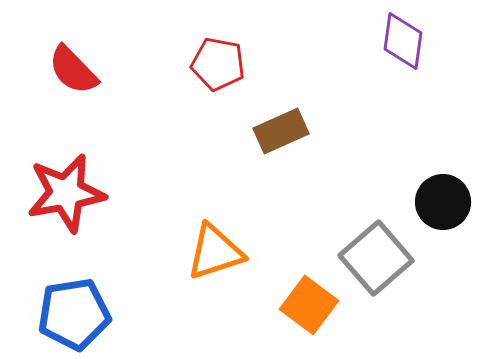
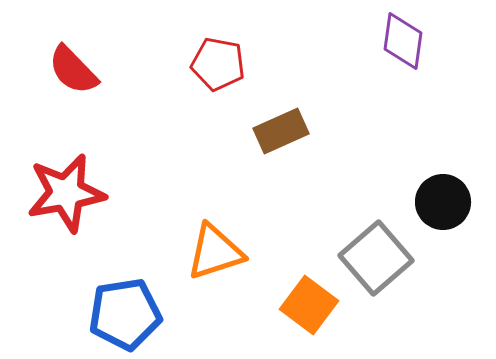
blue pentagon: moved 51 px right
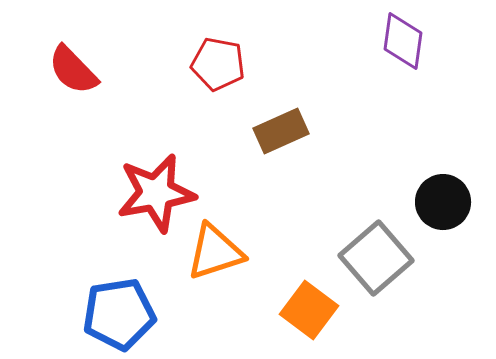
red star: moved 90 px right
orange square: moved 5 px down
blue pentagon: moved 6 px left
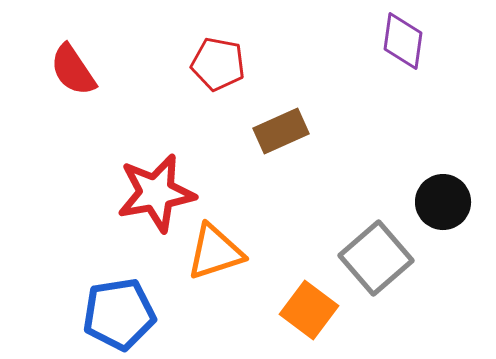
red semicircle: rotated 10 degrees clockwise
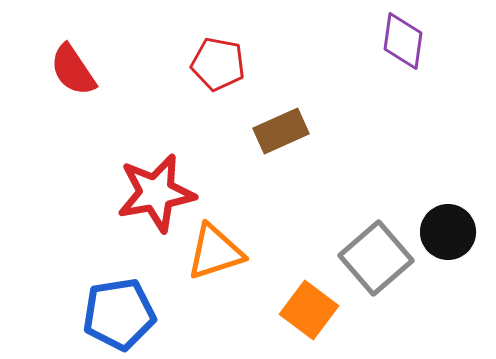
black circle: moved 5 px right, 30 px down
